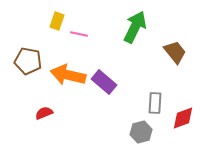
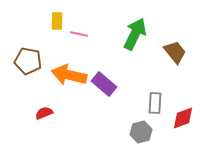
yellow rectangle: rotated 18 degrees counterclockwise
green arrow: moved 7 px down
orange arrow: moved 1 px right
purple rectangle: moved 2 px down
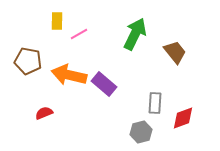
pink line: rotated 42 degrees counterclockwise
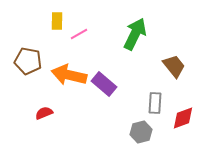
brown trapezoid: moved 1 px left, 14 px down
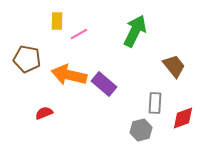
green arrow: moved 3 px up
brown pentagon: moved 1 px left, 2 px up
gray hexagon: moved 2 px up
